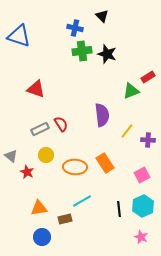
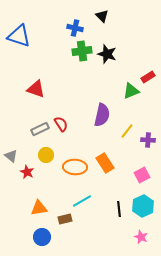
purple semicircle: rotated 20 degrees clockwise
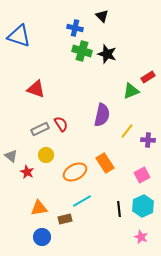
green cross: rotated 24 degrees clockwise
orange ellipse: moved 5 px down; rotated 30 degrees counterclockwise
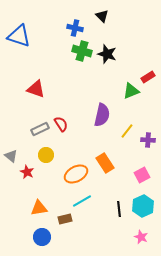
orange ellipse: moved 1 px right, 2 px down
